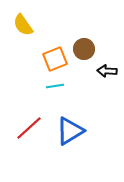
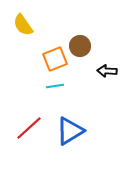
brown circle: moved 4 px left, 3 px up
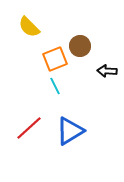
yellow semicircle: moved 6 px right, 2 px down; rotated 10 degrees counterclockwise
cyan line: rotated 72 degrees clockwise
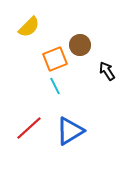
yellow semicircle: rotated 90 degrees counterclockwise
brown circle: moved 1 px up
black arrow: rotated 54 degrees clockwise
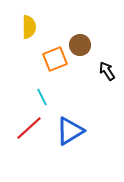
yellow semicircle: rotated 45 degrees counterclockwise
cyan line: moved 13 px left, 11 px down
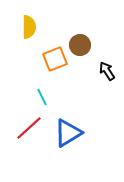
blue triangle: moved 2 px left, 2 px down
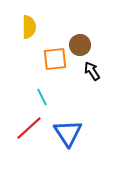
orange square: rotated 15 degrees clockwise
black arrow: moved 15 px left
blue triangle: rotated 32 degrees counterclockwise
